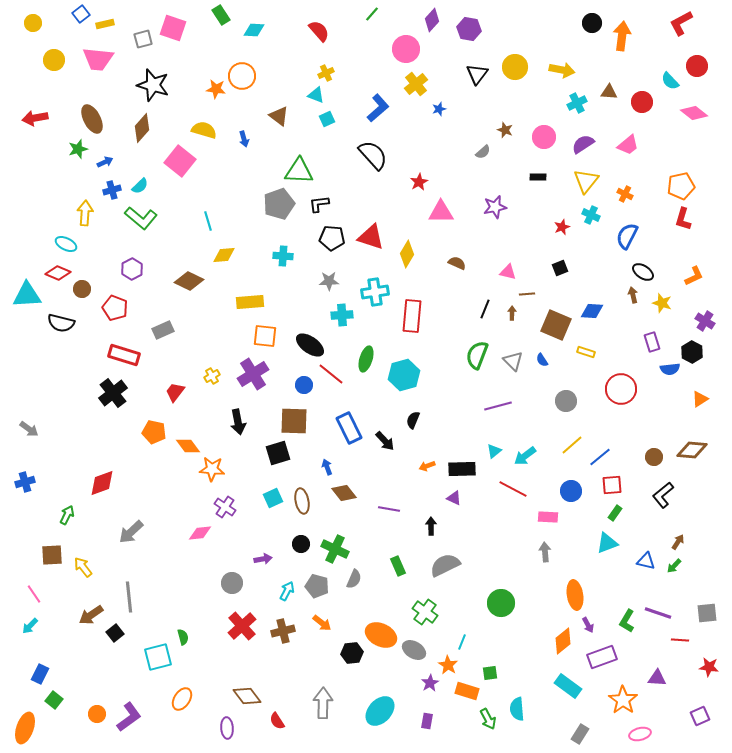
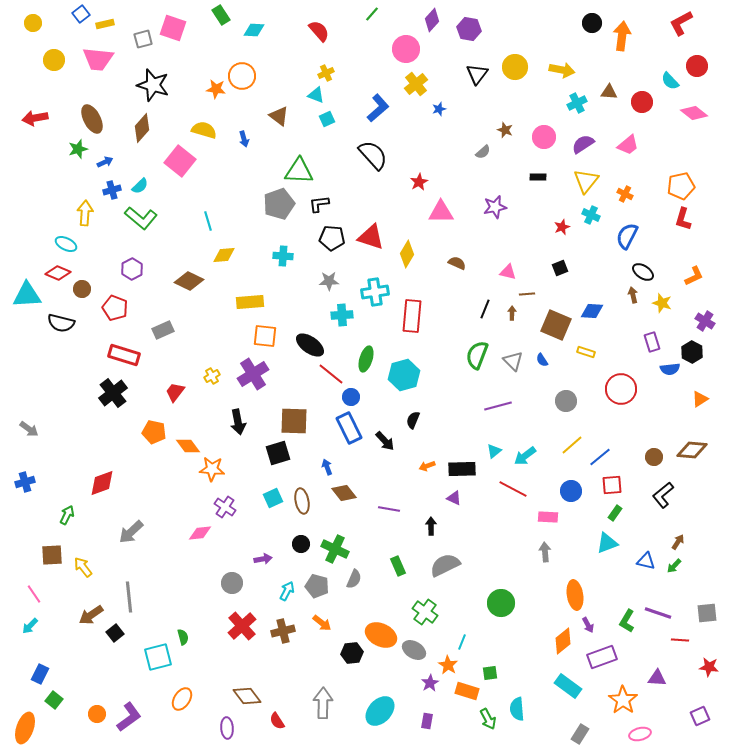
blue circle at (304, 385): moved 47 px right, 12 px down
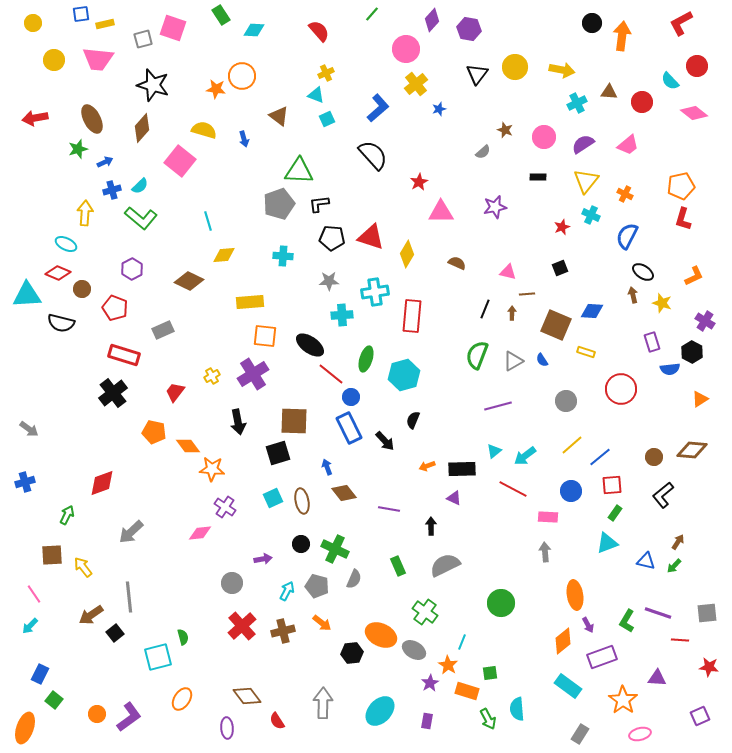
blue square at (81, 14): rotated 30 degrees clockwise
gray triangle at (513, 361): rotated 45 degrees clockwise
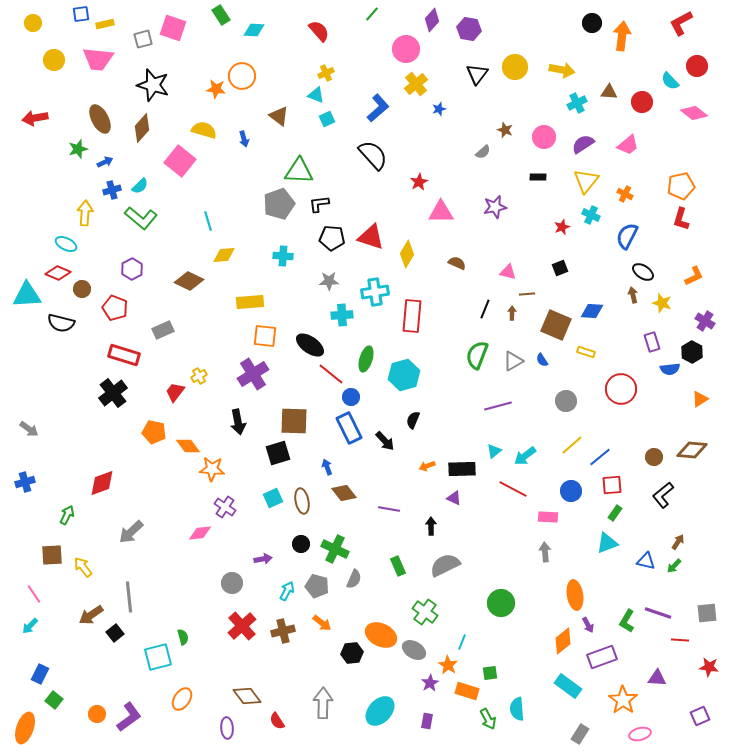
brown ellipse at (92, 119): moved 8 px right
red L-shape at (683, 219): moved 2 px left
yellow cross at (212, 376): moved 13 px left
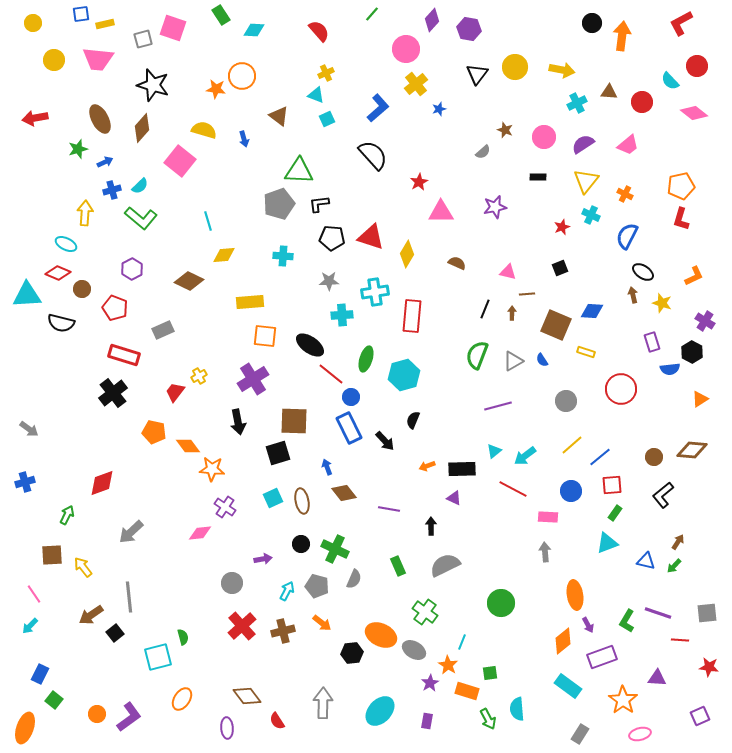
purple cross at (253, 374): moved 5 px down
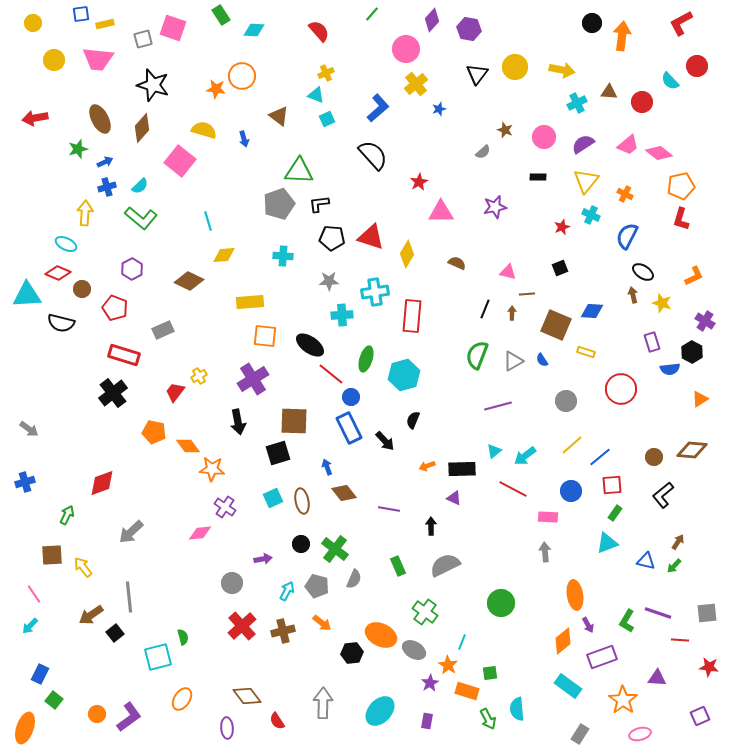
pink diamond at (694, 113): moved 35 px left, 40 px down
blue cross at (112, 190): moved 5 px left, 3 px up
green cross at (335, 549): rotated 12 degrees clockwise
